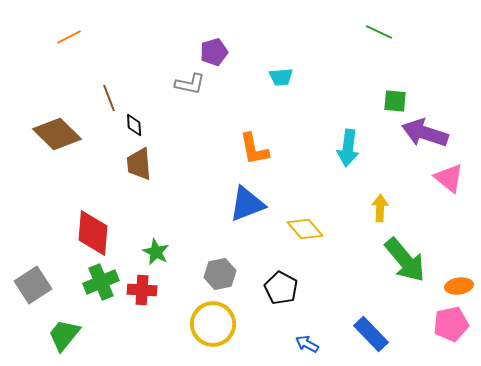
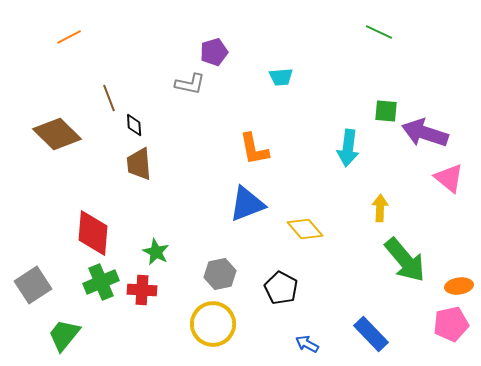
green square: moved 9 px left, 10 px down
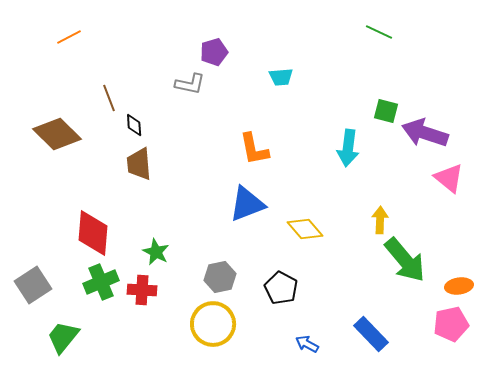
green square: rotated 10 degrees clockwise
yellow arrow: moved 12 px down
gray hexagon: moved 3 px down
green trapezoid: moved 1 px left, 2 px down
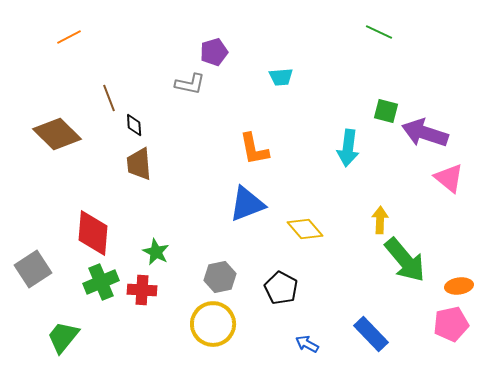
gray square: moved 16 px up
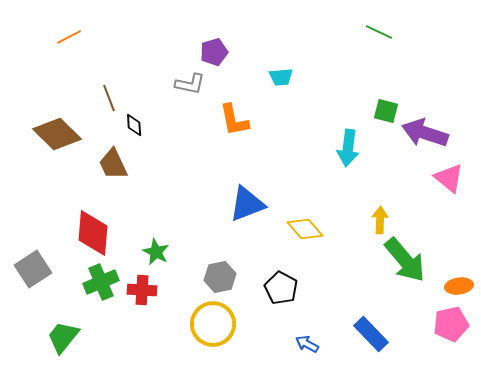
orange L-shape: moved 20 px left, 29 px up
brown trapezoid: moved 26 px left; rotated 20 degrees counterclockwise
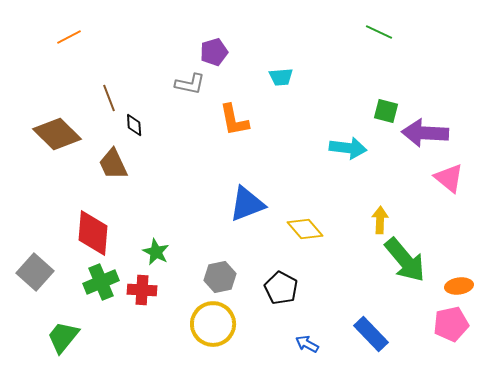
purple arrow: rotated 15 degrees counterclockwise
cyan arrow: rotated 90 degrees counterclockwise
gray square: moved 2 px right, 3 px down; rotated 15 degrees counterclockwise
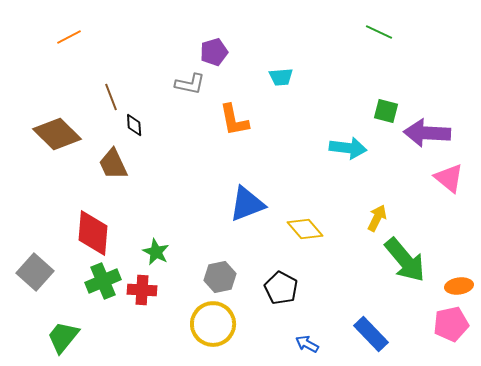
brown line: moved 2 px right, 1 px up
purple arrow: moved 2 px right
yellow arrow: moved 3 px left, 2 px up; rotated 24 degrees clockwise
green cross: moved 2 px right, 1 px up
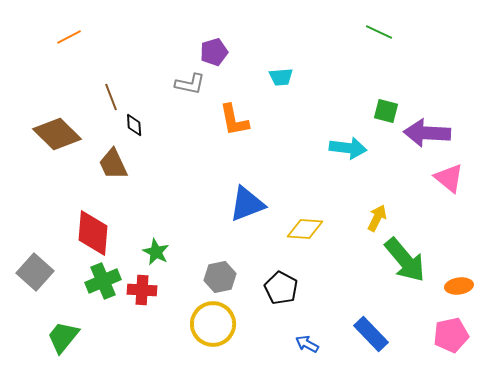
yellow diamond: rotated 45 degrees counterclockwise
pink pentagon: moved 11 px down
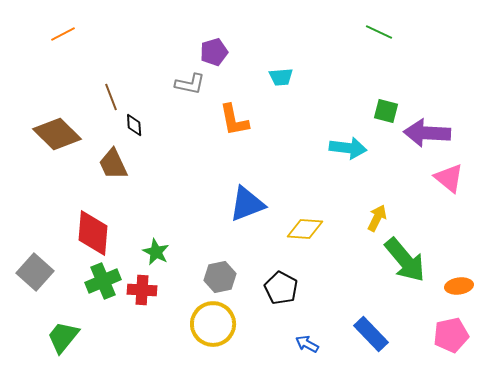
orange line: moved 6 px left, 3 px up
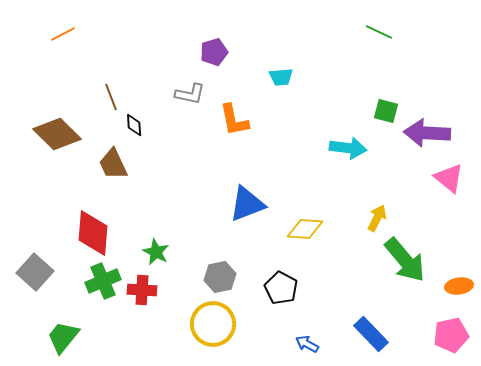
gray L-shape: moved 10 px down
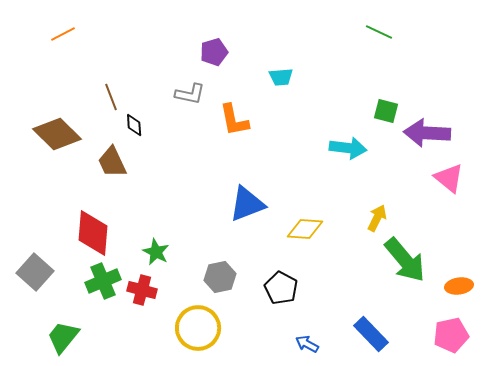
brown trapezoid: moved 1 px left, 2 px up
red cross: rotated 12 degrees clockwise
yellow circle: moved 15 px left, 4 px down
